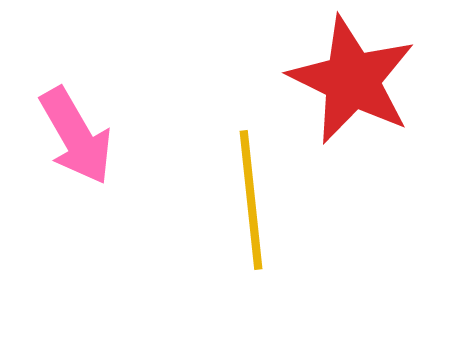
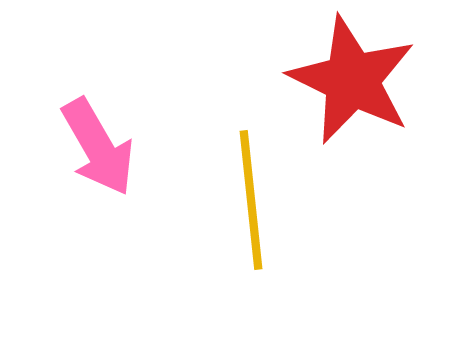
pink arrow: moved 22 px right, 11 px down
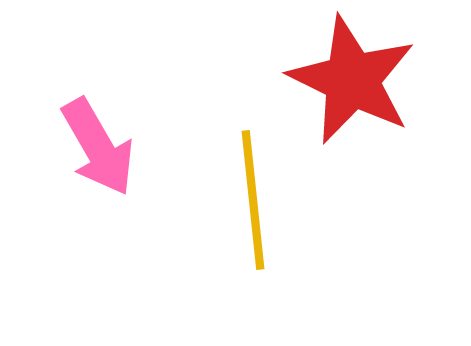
yellow line: moved 2 px right
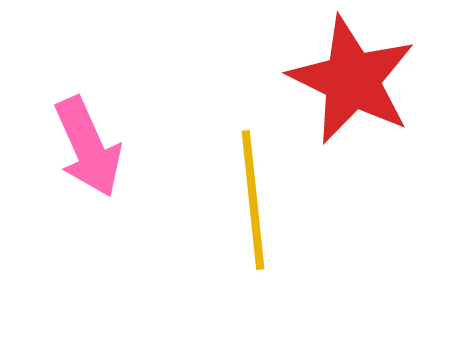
pink arrow: moved 10 px left; rotated 6 degrees clockwise
